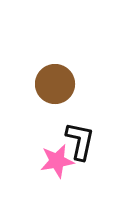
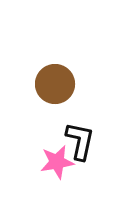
pink star: moved 1 px down
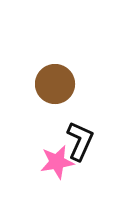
black L-shape: rotated 12 degrees clockwise
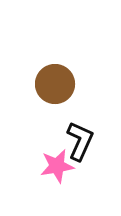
pink star: moved 4 px down
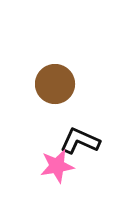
black L-shape: rotated 90 degrees counterclockwise
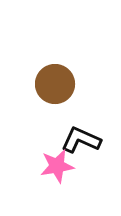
black L-shape: moved 1 px right, 1 px up
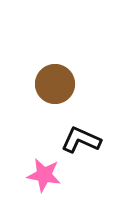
pink star: moved 13 px left, 9 px down; rotated 20 degrees clockwise
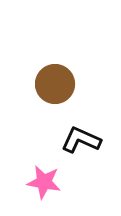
pink star: moved 7 px down
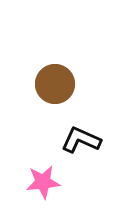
pink star: moved 1 px left; rotated 16 degrees counterclockwise
